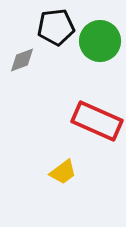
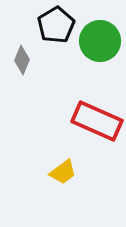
black pentagon: moved 2 px up; rotated 24 degrees counterclockwise
gray diamond: rotated 48 degrees counterclockwise
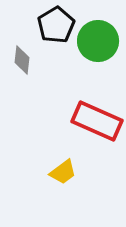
green circle: moved 2 px left
gray diamond: rotated 16 degrees counterclockwise
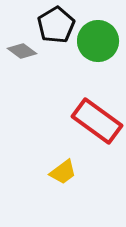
gray diamond: moved 9 px up; rotated 60 degrees counterclockwise
red rectangle: rotated 12 degrees clockwise
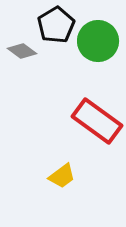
yellow trapezoid: moved 1 px left, 4 px down
